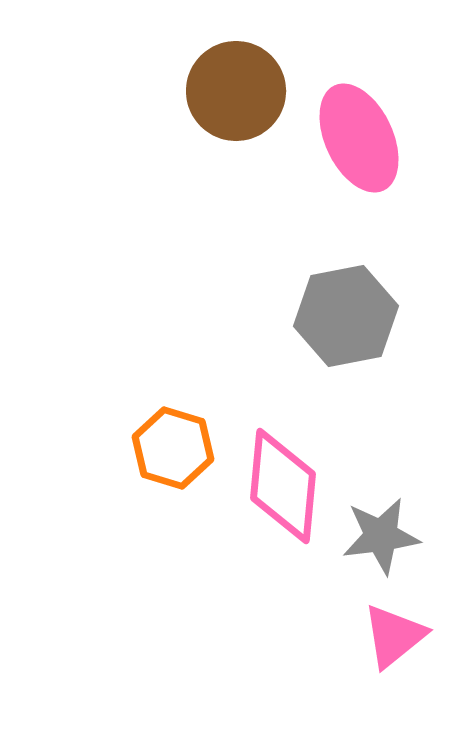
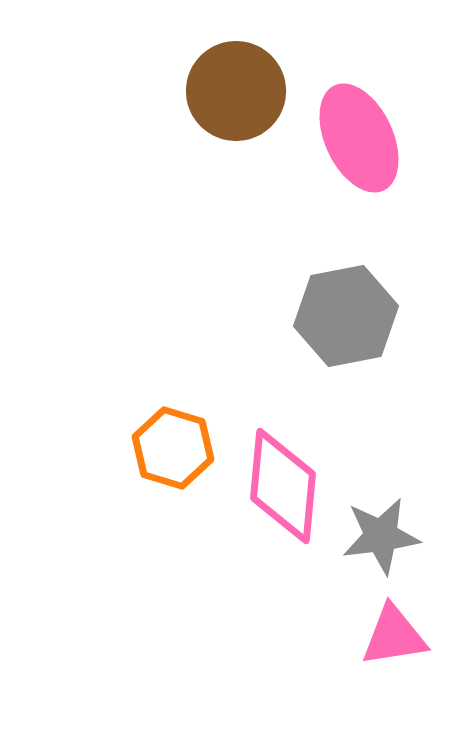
pink triangle: rotated 30 degrees clockwise
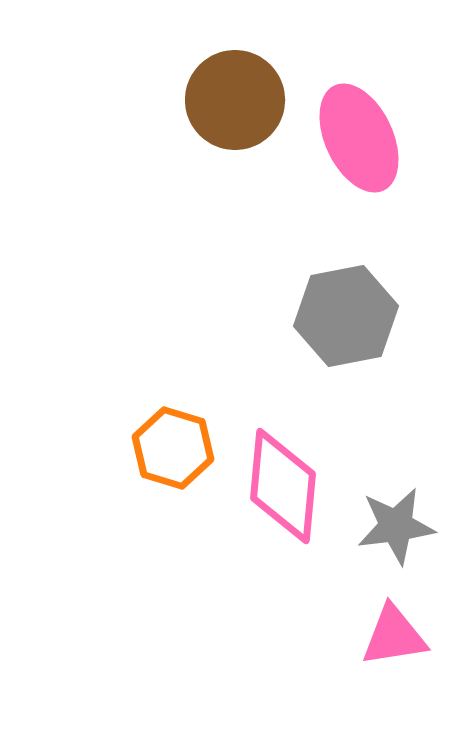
brown circle: moved 1 px left, 9 px down
gray star: moved 15 px right, 10 px up
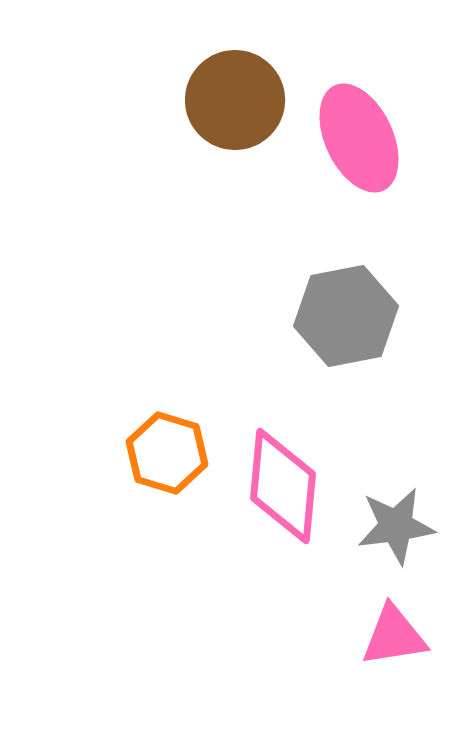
orange hexagon: moved 6 px left, 5 px down
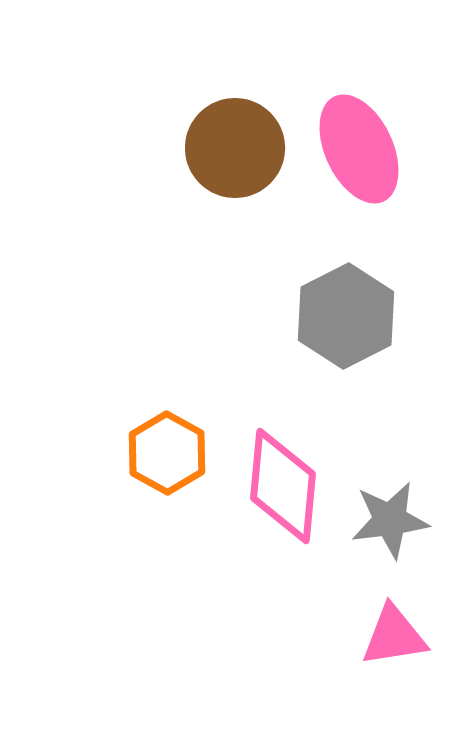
brown circle: moved 48 px down
pink ellipse: moved 11 px down
gray hexagon: rotated 16 degrees counterclockwise
orange hexagon: rotated 12 degrees clockwise
gray star: moved 6 px left, 6 px up
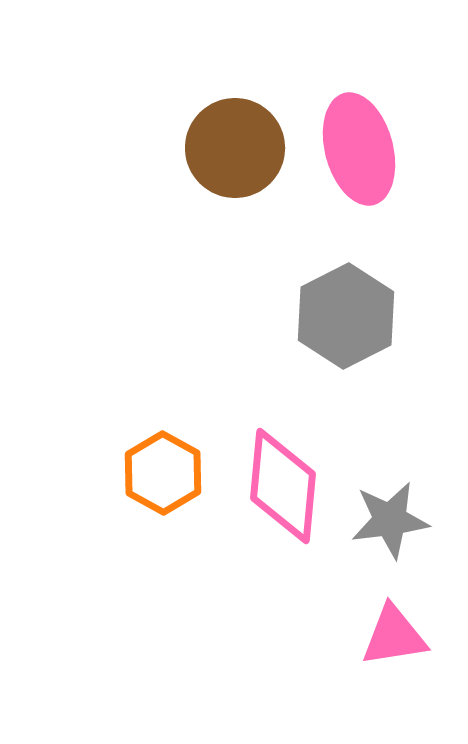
pink ellipse: rotated 10 degrees clockwise
orange hexagon: moved 4 px left, 20 px down
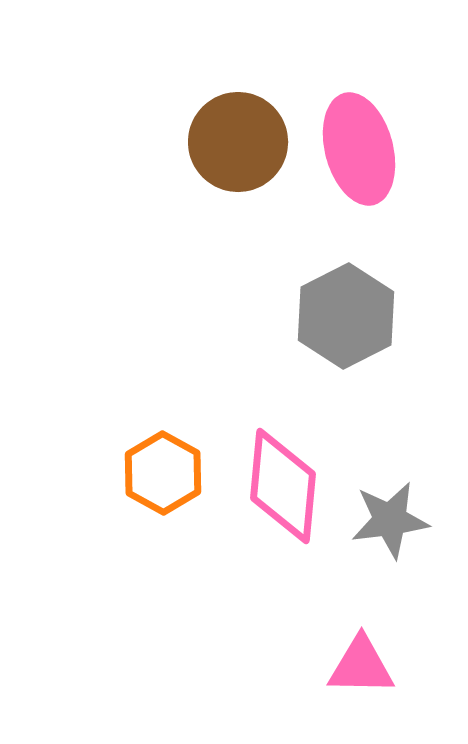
brown circle: moved 3 px right, 6 px up
pink triangle: moved 33 px left, 30 px down; rotated 10 degrees clockwise
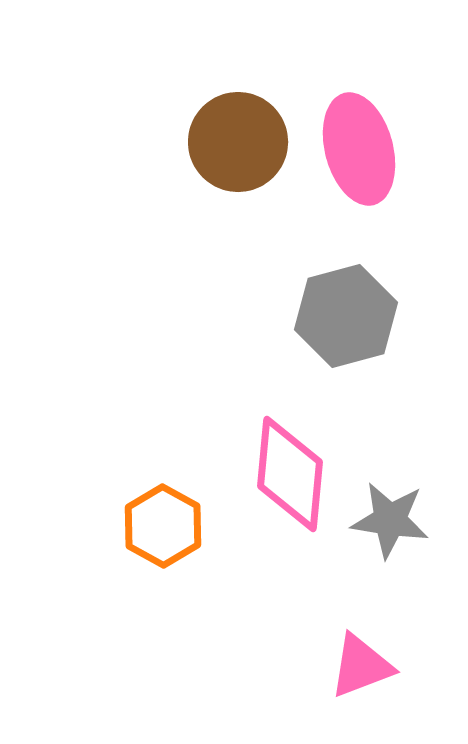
gray hexagon: rotated 12 degrees clockwise
orange hexagon: moved 53 px down
pink diamond: moved 7 px right, 12 px up
gray star: rotated 16 degrees clockwise
pink triangle: rotated 22 degrees counterclockwise
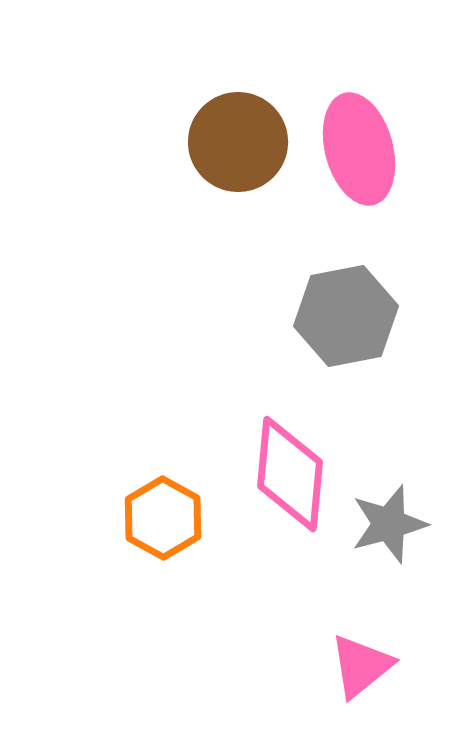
gray hexagon: rotated 4 degrees clockwise
gray star: moved 1 px left, 4 px down; rotated 24 degrees counterclockwise
orange hexagon: moved 8 px up
pink triangle: rotated 18 degrees counterclockwise
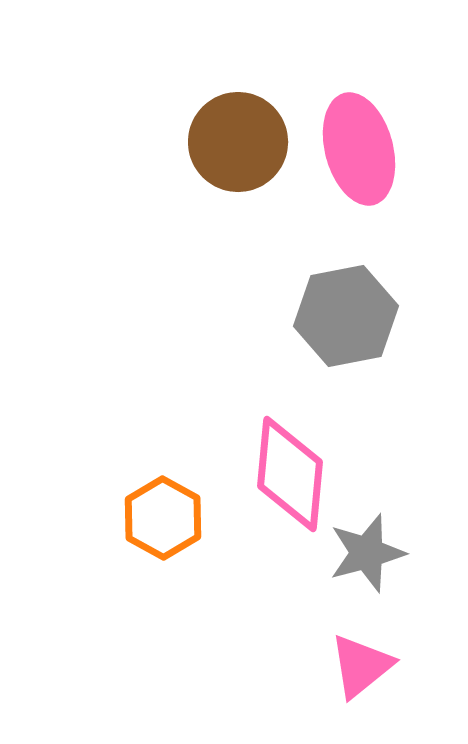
gray star: moved 22 px left, 29 px down
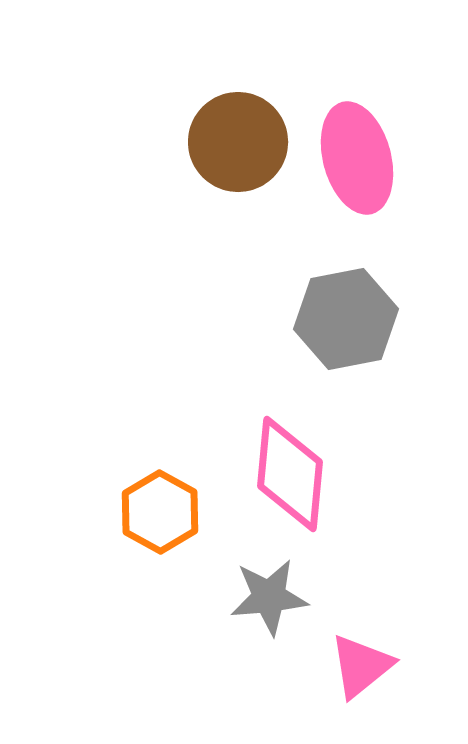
pink ellipse: moved 2 px left, 9 px down
gray hexagon: moved 3 px down
orange hexagon: moved 3 px left, 6 px up
gray star: moved 98 px left, 44 px down; rotated 10 degrees clockwise
